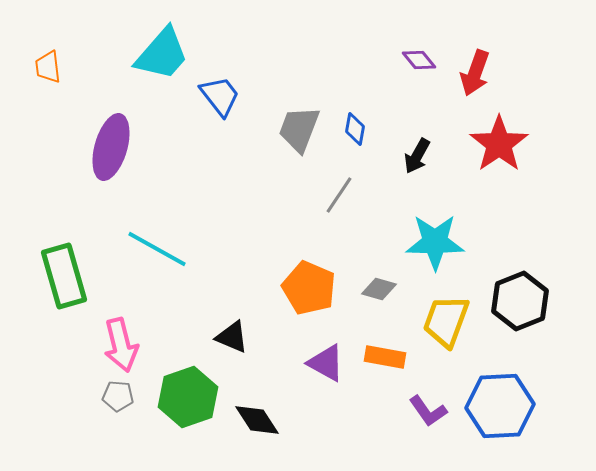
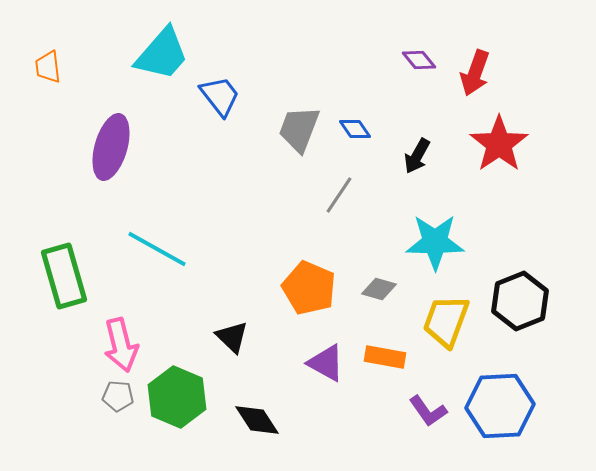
blue diamond: rotated 44 degrees counterclockwise
black triangle: rotated 21 degrees clockwise
green hexagon: moved 11 px left; rotated 18 degrees counterclockwise
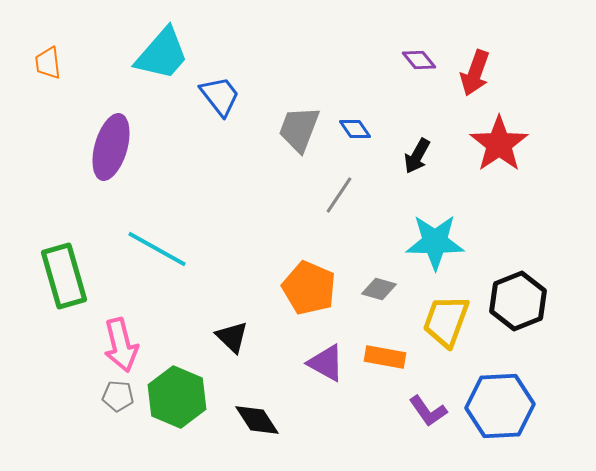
orange trapezoid: moved 4 px up
black hexagon: moved 2 px left
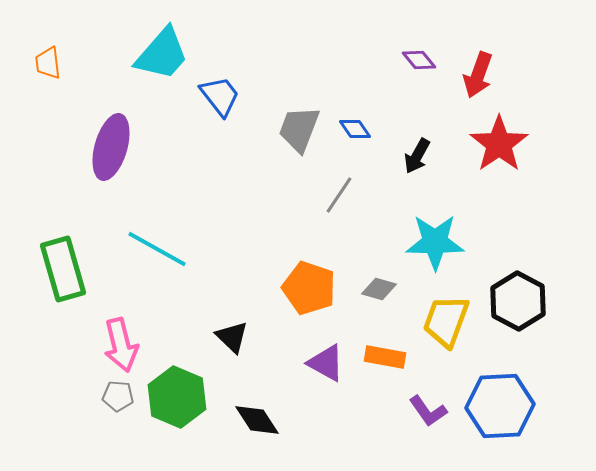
red arrow: moved 3 px right, 2 px down
green rectangle: moved 1 px left, 7 px up
orange pentagon: rotated 4 degrees counterclockwise
black hexagon: rotated 10 degrees counterclockwise
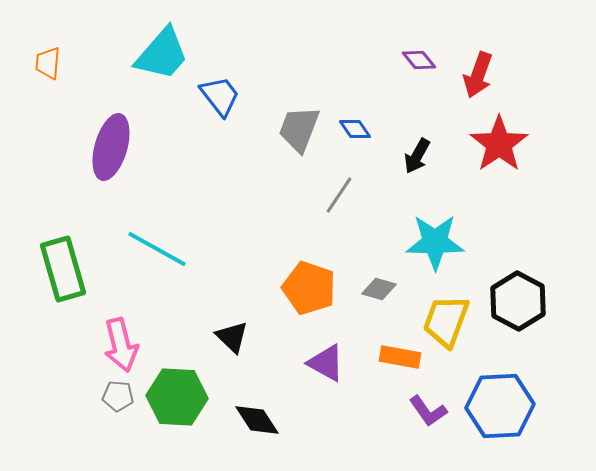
orange trapezoid: rotated 12 degrees clockwise
orange rectangle: moved 15 px right
green hexagon: rotated 20 degrees counterclockwise
